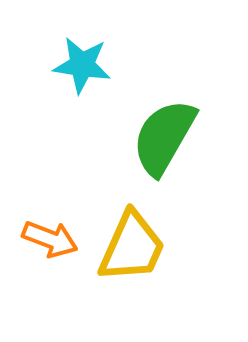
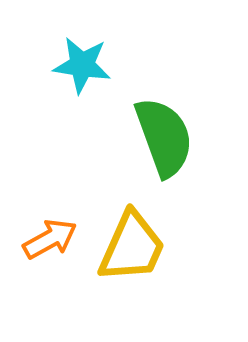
green semicircle: rotated 130 degrees clockwise
orange arrow: rotated 50 degrees counterclockwise
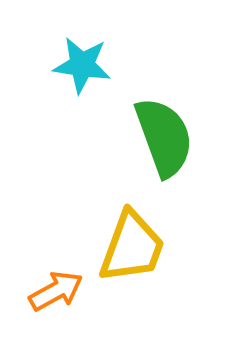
orange arrow: moved 6 px right, 52 px down
yellow trapezoid: rotated 4 degrees counterclockwise
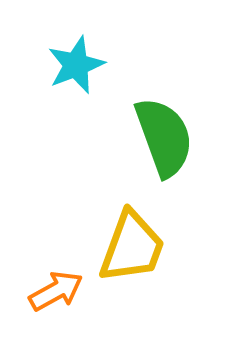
cyan star: moved 6 px left; rotated 30 degrees counterclockwise
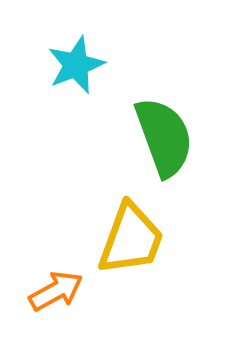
yellow trapezoid: moved 1 px left, 8 px up
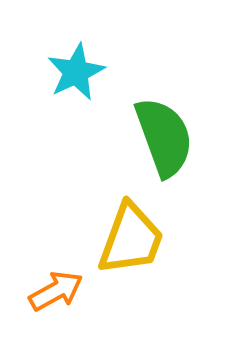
cyan star: moved 7 px down; rotated 4 degrees counterclockwise
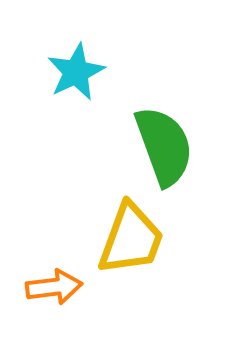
green semicircle: moved 9 px down
orange arrow: moved 2 px left, 4 px up; rotated 22 degrees clockwise
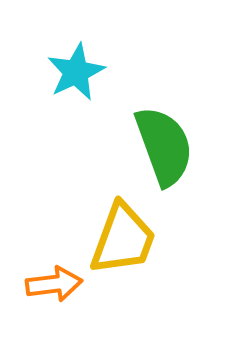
yellow trapezoid: moved 8 px left
orange arrow: moved 3 px up
